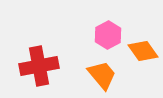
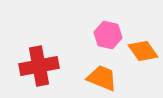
pink hexagon: rotated 20 degrees counterclockwise
orange trapezoid: moved 3 px down; rotated 28 degrees counterclockwise
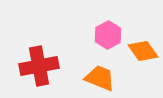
pink hexagon: rotated 20 degrees clockwise
orange trapezoid: moved 2 px left
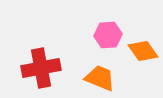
pink hexagon: rotated 24 degrees clockwise
red cross: moved 2 px right, 2 px down
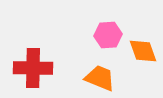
orange diamond: rotated 16 degrees clockwise
red cross: moved 8 px left; rotated 12 degrees clockwise
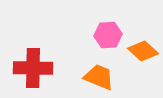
orange diamond: rotated 28 degrees counterclockwise
orange trapezoid: moved 1 px left, 1 px up
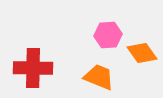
orange diamond: moved 1 px left, 2 px down; rotated 12 degrees clockwise
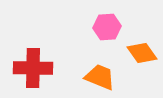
pink hexagon: moved 1 px left, 8 px up
orange trapezoid: moved 1 px right
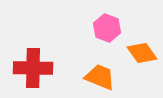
pink hexagon: moved 1 px down; rotated 24 degrees clockwise
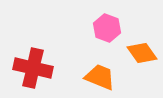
red cross: rotated 12 degrees clockwise
